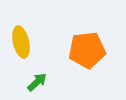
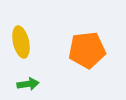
green arrow: moved 9 px left, 2 px down; rotated 35 degrees clockwise
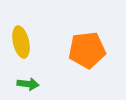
green arrow: rotated 15 degrees clockwise
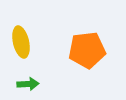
green arrow: rotated 10 degrees counterclockwise
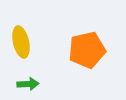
orange pentagon: rotated 6 degrees counterclockwise
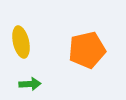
green arrow: moved 2 px right
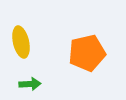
orange pentagon: moved 3 px down
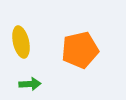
orange pentagon: moved 7 px left, 3 px up
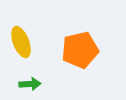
yellow ellipse: rotated 8 degrees counterclockwise
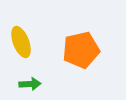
orange pentagon: moved 1 px right
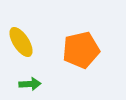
yellow ellipse: rotated 12 degrees counterclockwise
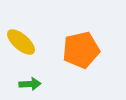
yellow ellipse: rotated 16 degrees counterclockwise
